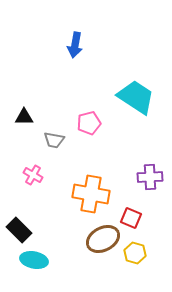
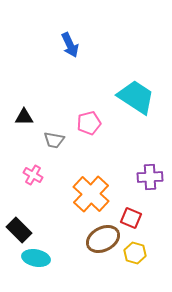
blue arrow: moved 5 px left; rotated 35 degrees counterclockwise
orange cross: rotated 33 degrees clockwise
cyan ellipse: moved 2 px right, 2 px up
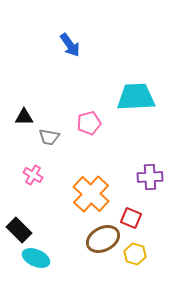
blue arrow: rotated 10 degrees counterclockwise
cyan trapezoid: rotated 36 degrees counterclockwise
gray trapezoid: moved 5 px left, 3 px up
yellow hexagon: moved 1 px down
cyan ellipse: rotated 12 degrees clockwise
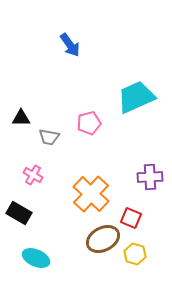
cyan trapezoid: rotated 21 degrees counterclockwise
black triangle: moved 3 px left, 1 px down
black rectangle: moved 17 px up; rotated 15 degrees counterclockwise
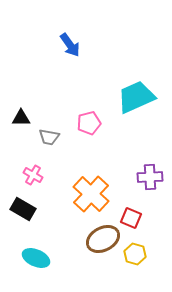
black rectangle: moved 4 px right, 4 px up
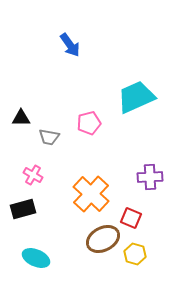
black rectangle: rotated 45 degrees counterclockwise
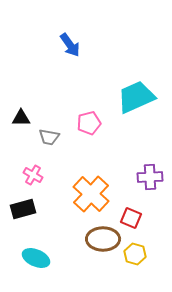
brown ellipse: rotated 28 degrees clockwise
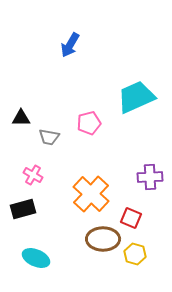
blue arrow: rotated 65 degrees clockwise
